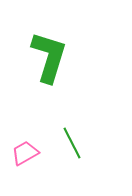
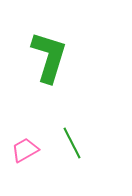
pink trapezoid: moved 3 px up
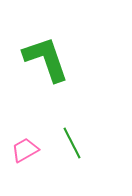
green L-shape: moved 3 px left, 2 px down; rotated 36 degrees counterclockwise
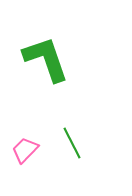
pink trapezoid: rotated 16 degrees counterclockwise
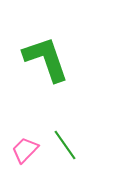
green line: moved 7 px left, 2 px down; rotated 8 degrees counterclockwise
